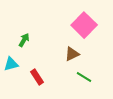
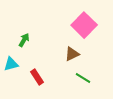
green line: moved 1 px left, 1 px down
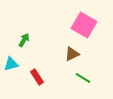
pink square: rotated 15 degrees counterclockwise
